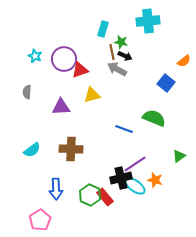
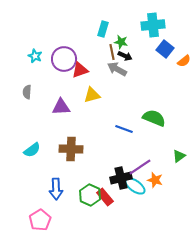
cyan cross: moved 5 px right, 4 px down
blue square: moved 1 px left, 34 px up
purple line: moved 5 px right, 3 px down
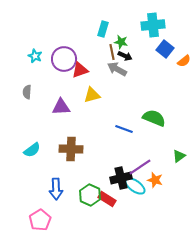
red rectangle: moved 2 px right, 2 px down; rotated 18 degrees counterclockwise
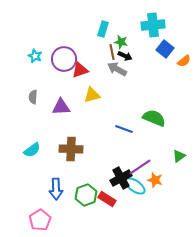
gray semicircle: moved 6 px right, 5 px down
black cross: rotated 15 degrees counterclockwise
green hexagon: moved 4 px left; rotated 15 degrees clockwise
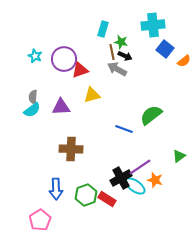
green semicircle: moved 3 px left, 3 px up; rotated 60 degrees counterclockwise
cyan semicircle: moved 40 px up
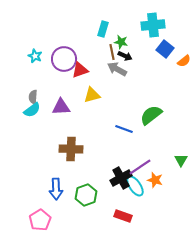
green triangle: moved 2 px right, 4 px down; rotated 24 degrees counterclockwise
cyan ellipse: rotated 20 degrees clockwise
red rectangle: moved 16 px right, 17 px down; rotated 12 degrees counterclockwise
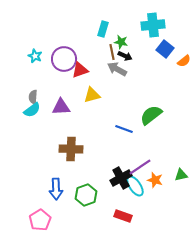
green triangle: moved 15 px down; rotated 48 degrees clockwise
